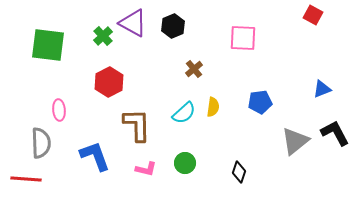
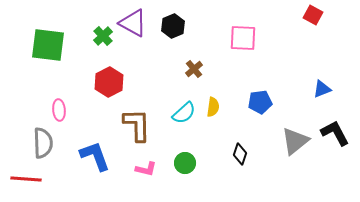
gray semicircle: moved 2 px right
black diamond: moved 1 px right, 18 px up
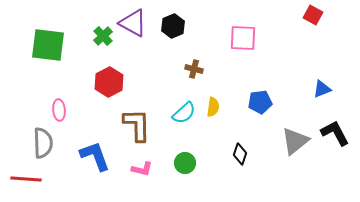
brown cross: rotated 36 degrees counterclockwise
pink L-shape: moved 4 px left
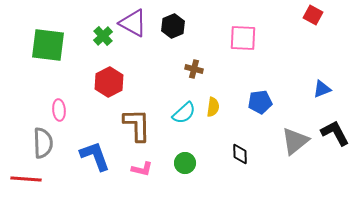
black diamond: rotated 20 degrees counterclockwise
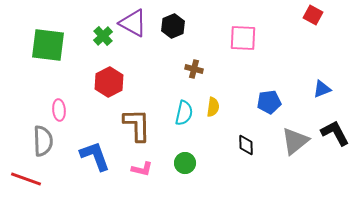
blue pentagon: moved 9 px right
cyan semicircle: rotated 35 degrees counterclockwise
gray semicircle: moved 2 px up
black diamond: moved 6 px right, 9 px up
red line: rotated 16 degrees clockwise
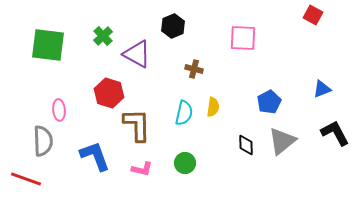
purple triangle: moved 4 px right, 31 px down
red hexagon: moved 11 px down; rotated 16 degrees counterclockwise
blue pentagon: rotated 20 degrees counterclockwise
gray triangle: moved 13 px left
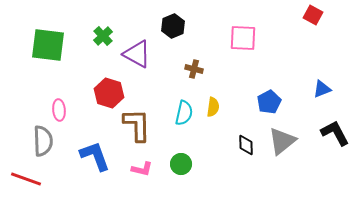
green circle: moved 4 px left, 1 px down
